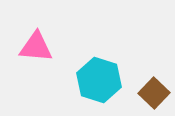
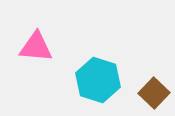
cyan hexagon: moved 1 px left
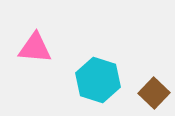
pink triangle: moved 1 px left, 1 px down
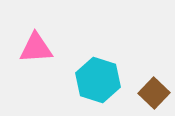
pink triangle: moved 1 px right; rotated 9 degrees counterclockwise
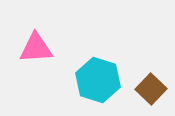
brown square: moved 3 px left, 4 px up
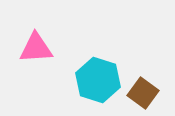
brown square: moved 8 px left, 4 px down; rotated 8 degrees counterclockwise
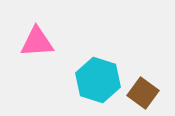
pink triangle: moved 1 px right, 6 px up
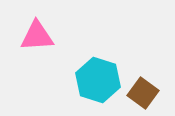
pink triangle: moved 6 px up
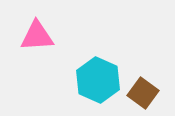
cyan hexagon: rotated 6 degrees clockwise
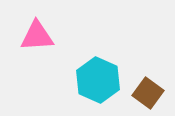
brown square: moved 5 px right
